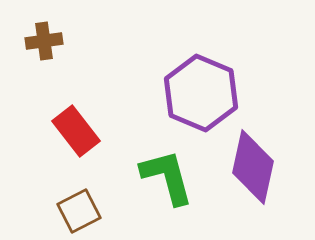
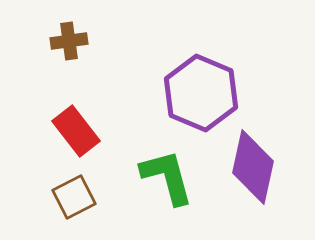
brown cross: moved 25 px right
brown square: moved 5 px left, 14 px up
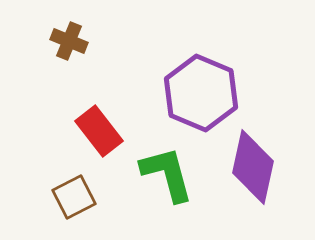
brown cross: rotated 30 degrees clockwise
red rectangle: moved 23 px right
green L-shape: moved 3 px up
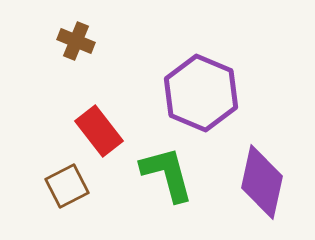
brown cross: moved 7 px right
purple diamond: moved 9 px right, 15 px down
brown square: moved 7 px left, 11 px up
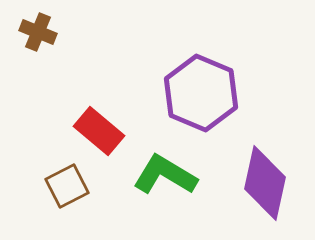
brown cross: moved 38 px left, 9 px up
red rectangle: rotated 12 degrees counterclockwise
green L-shape: moved 2 px left, 1 px down; rotated 44 degrees counterclockwise
purple diamond: moved 3 px right, 1 px down
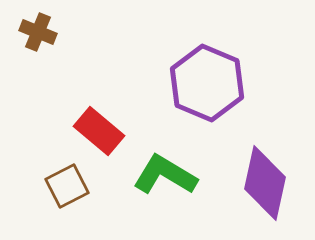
purple hexagon: moved 6 px right, 10 px up
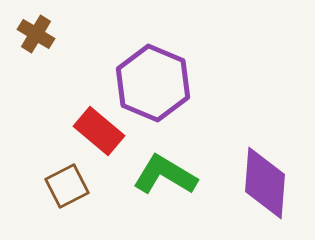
brown cross: moved 2 px left, 2 px down; rotated 9 degrees clockwise
purple hexagon: moved 54 px left
purple diamond: rotated 8 degrees counterclockwise
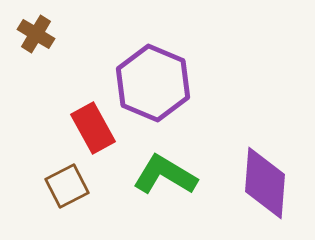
red rectangle: moved 6 px left, 3 px up; rotated 21 degrees clockwise
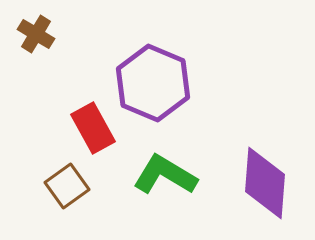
brown square: rotated 9 degrees counterclockwise
